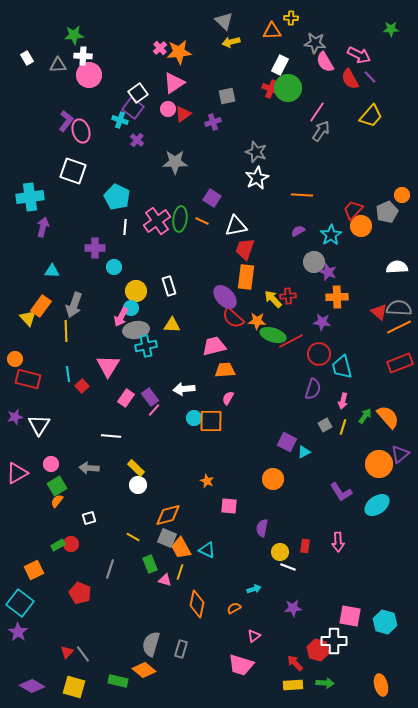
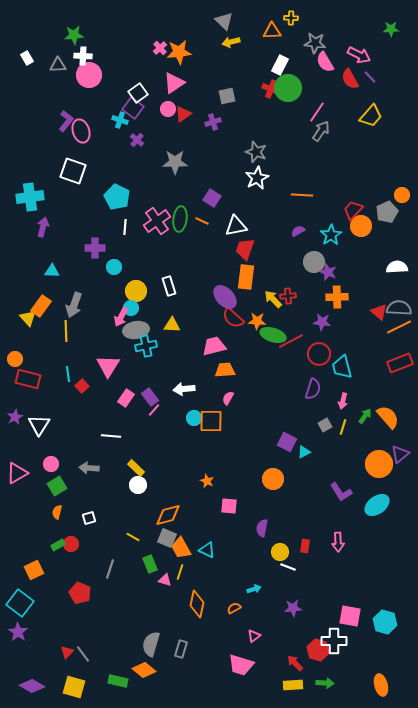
purple star at (15, 417): rotated 14 degrees counterclockwise
orange semicircle at (57, 501): moved 11 px down; rotated 24 degrees counterclockwise
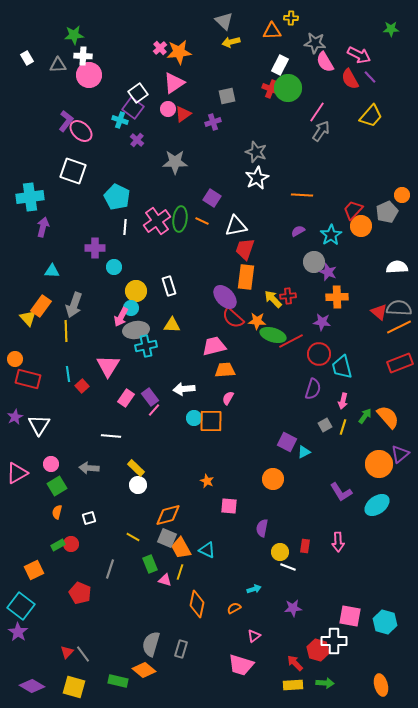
pink ellipse at (81, 131): rotated 30 degrees counterclockwise
cyan square at (20, 603): moved 1 px right, 3 px down
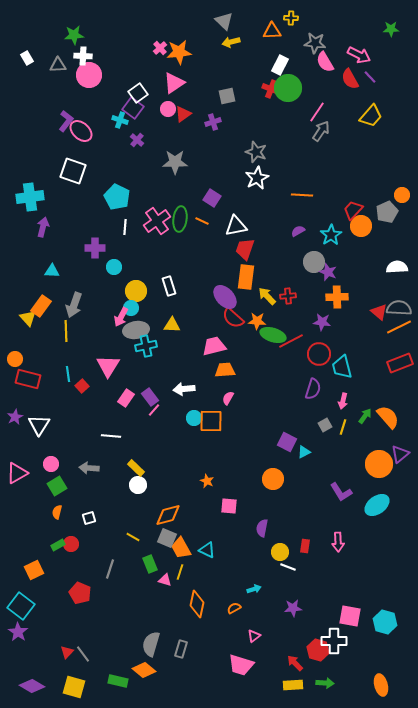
yellow arrow at (273, 299): moved 6 px left, 3 px up
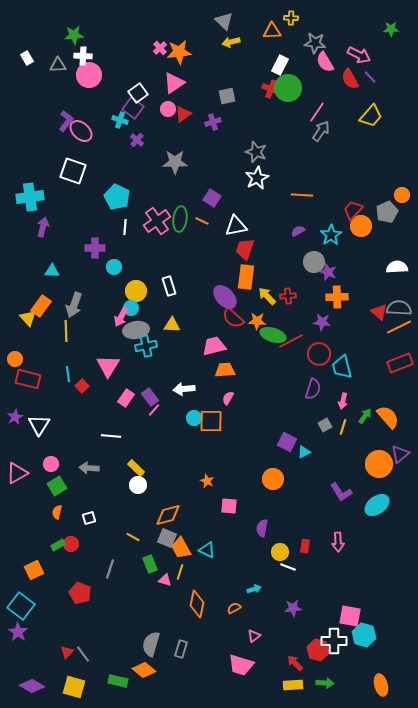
cyan hexagon at (385, 622): moved 21 px left, 13 px down
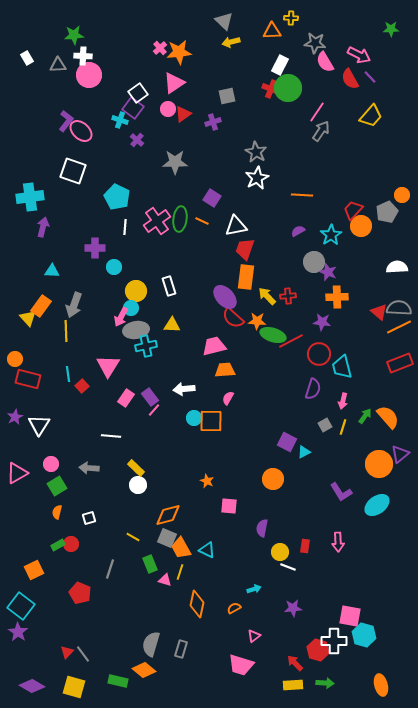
gray star at (256, 152): rotated 10 degrees clockwise
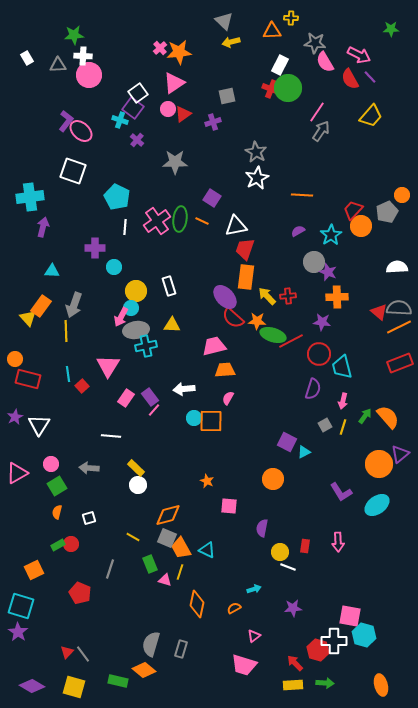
cyan square at (21, 606): rotated 20 degrees counterclockwise
pink trapezoid at (241, 665): moved 3 px right
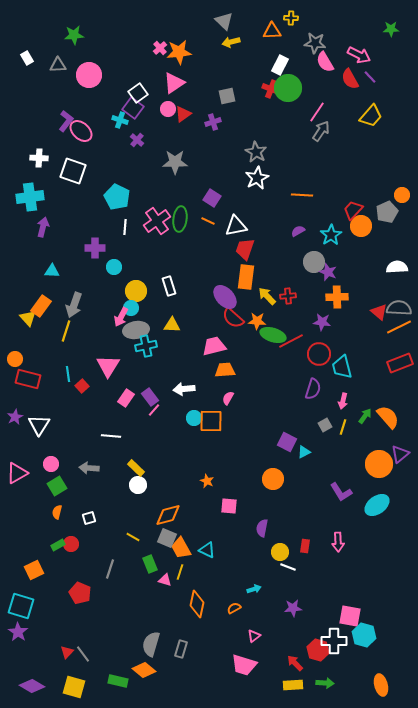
white cross at (83, 56): moved 44 px left, 102 px down
orange line at (202, 221): moved 6 px right
yellow line at (66, 331): rotated 20 degrees clockwise
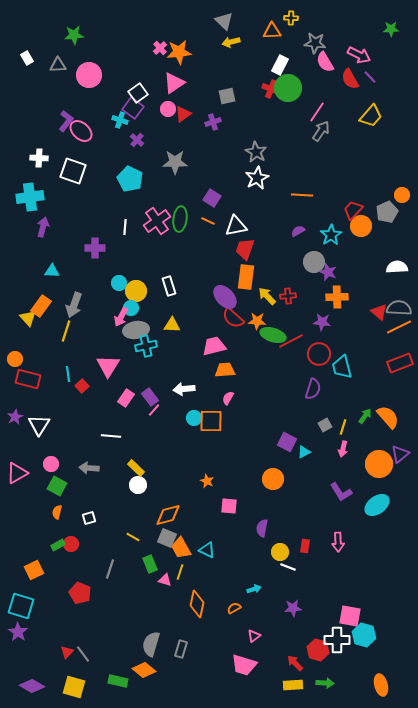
cyan pentagon at (117, 197): moved 13 px right, 18 px up
cyan circle at (114, 267): moved 5 px right, 16 px down
pink arrow at (343, 401): moved 48 px down
green square at (57, 486): rotated 30 degrees counterclockwise
white cross at (334, 641): moved 3 px right, 1 px up
